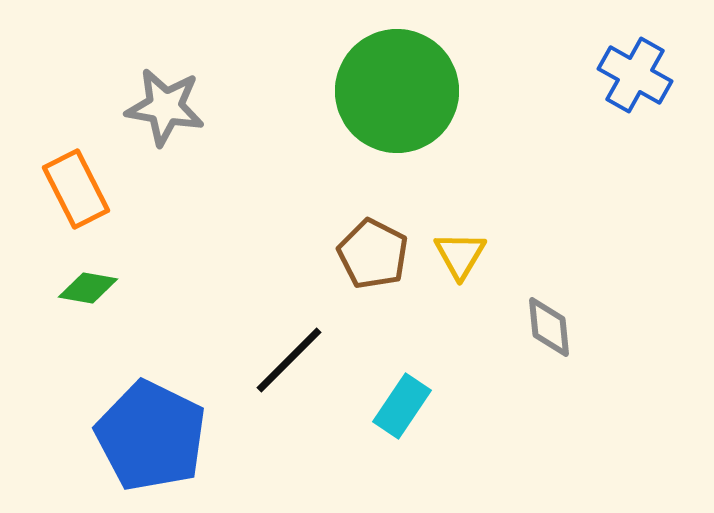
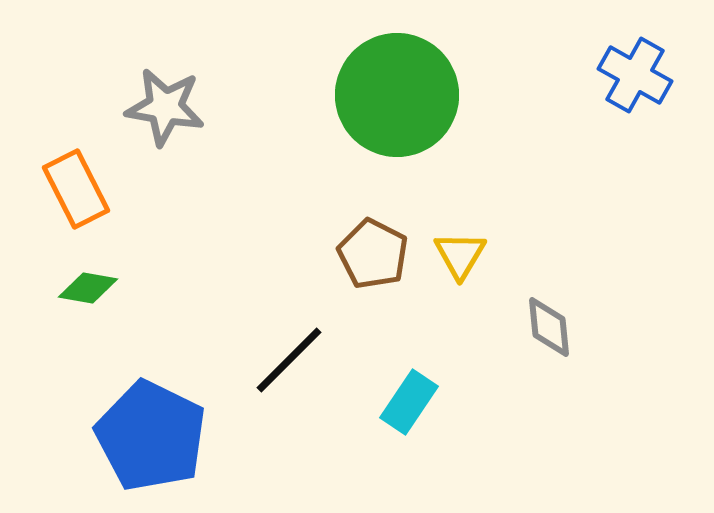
green circle: moved 4 px down
cyan rectangle: moved 7 px right, 4 px up
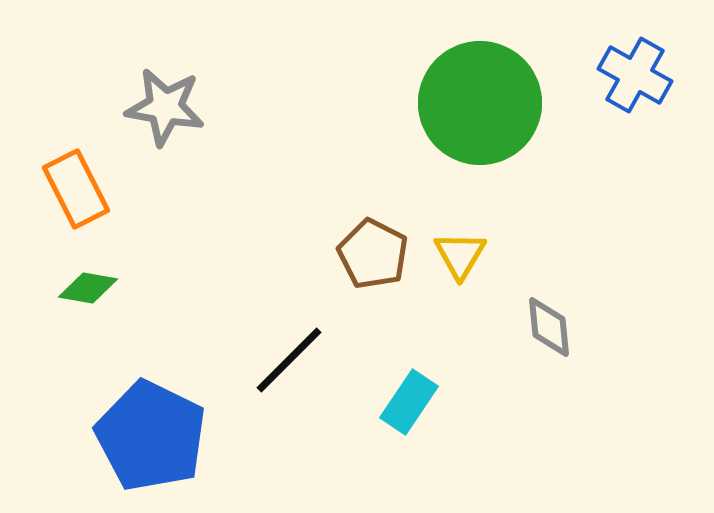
green circle: moved 83 px right, 8 px down
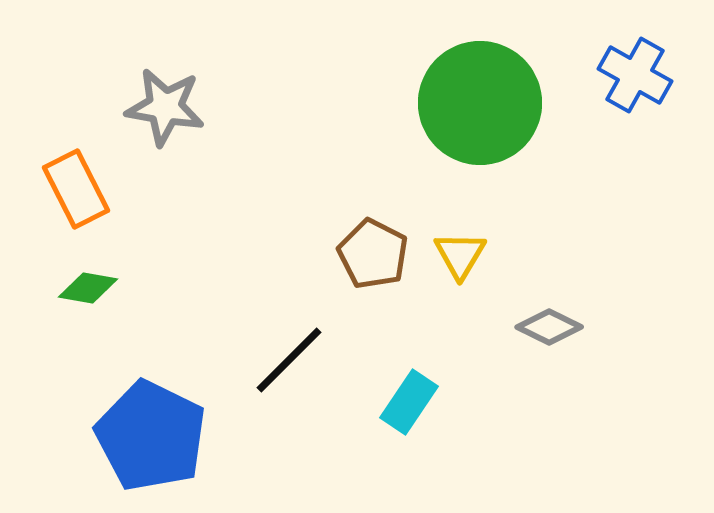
gray diamond: rotated 58 degrees counterclockwise
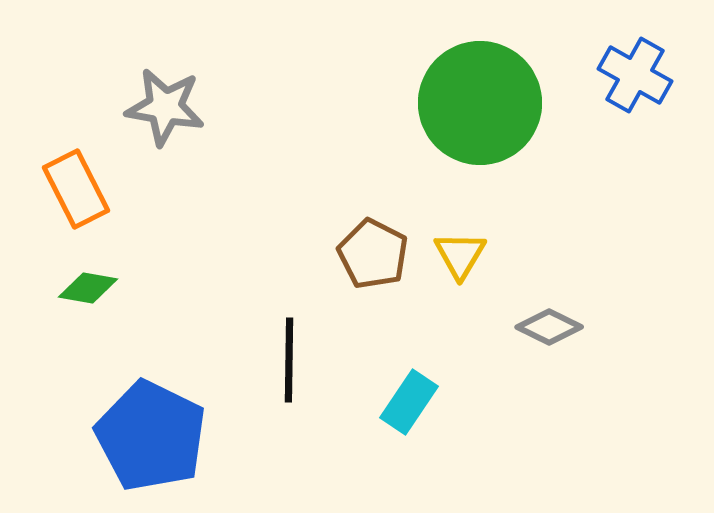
black line: rotated 44 degrees counterclockwise
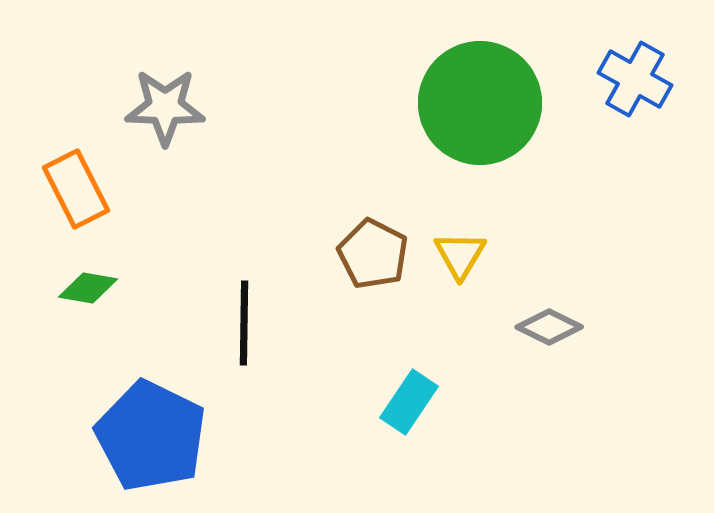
blue cross: moved 4 px down
gray star: rotated 8 degrees counterclockwise
black line: moved 45 px left, 37 px up
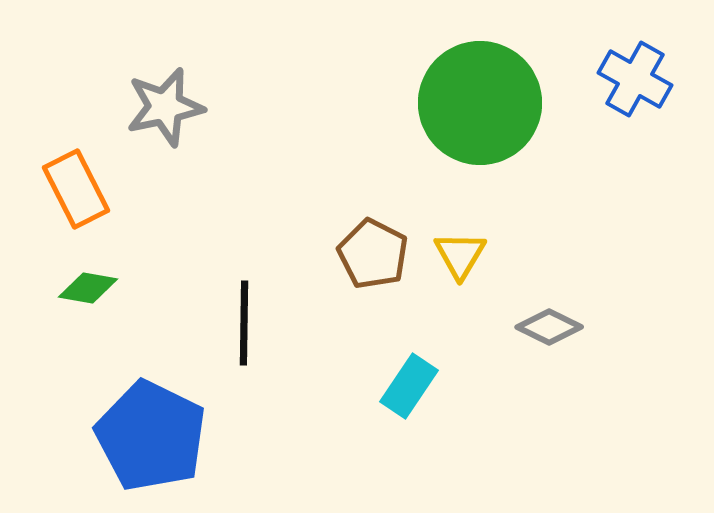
gray star: rotated 14 degrees counterclockwise
cyan rectangle: moved 16 px up
